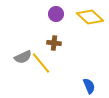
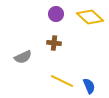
yellow line: moved 21 px right, 18 px down; rotated 25 degrees counterclockwise
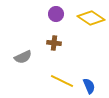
yellow diamond: moved 1 px right, 1 px down; rotated 8 degrees counterclockwise
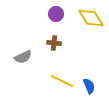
yellow diamond: rotated 24 degrees clockwise
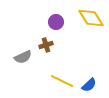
purple circle: moved 8 px down
brown cross: moved 8 px left, 2 px down; rotated 24 degrees counterclockwise
blue semicircle: moved 1 px up; rotated 70 degrees clockwise
